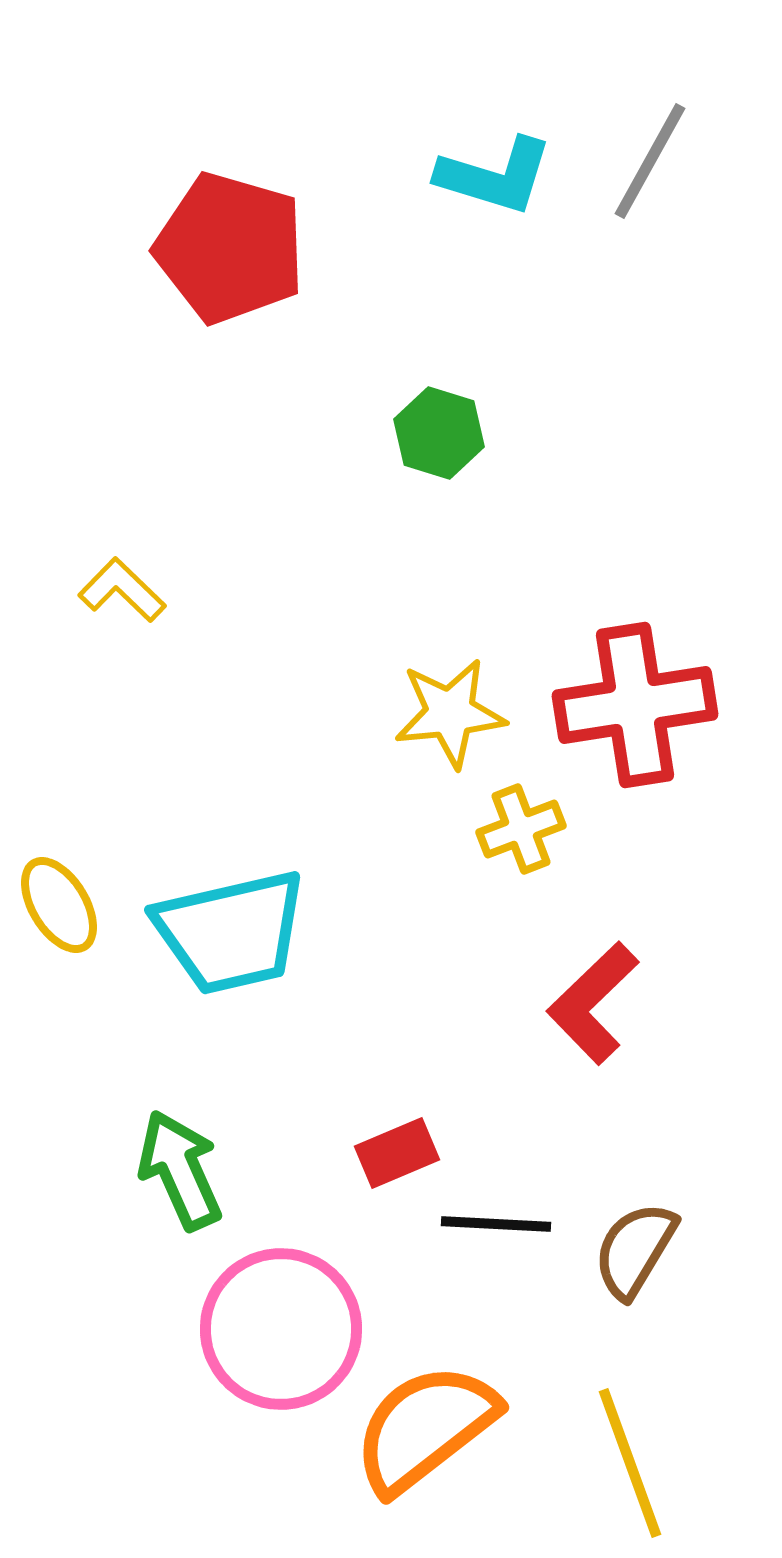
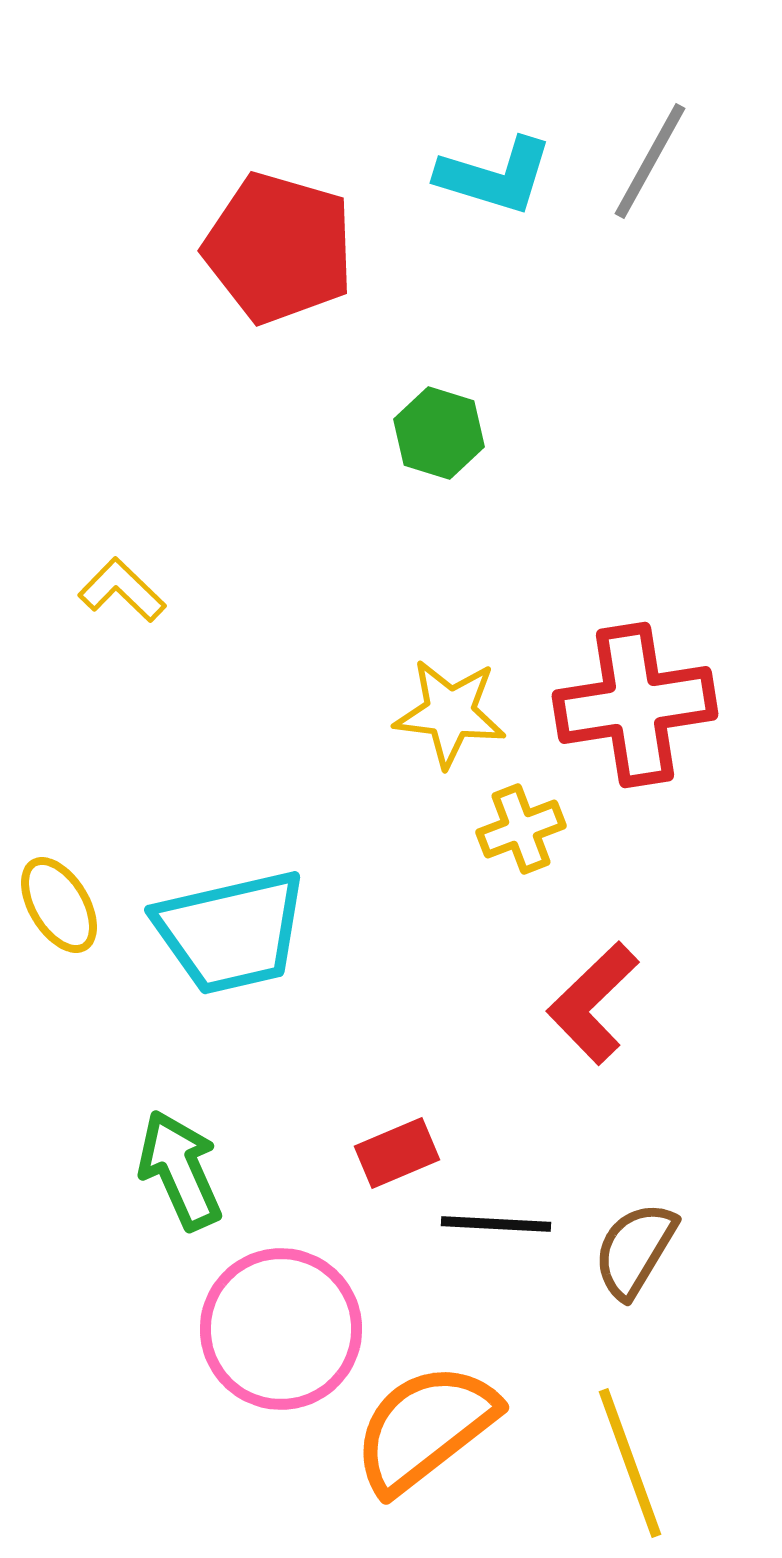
red pentagon: moved 49 px right
yellow star: rotated 13 degrees clockwise
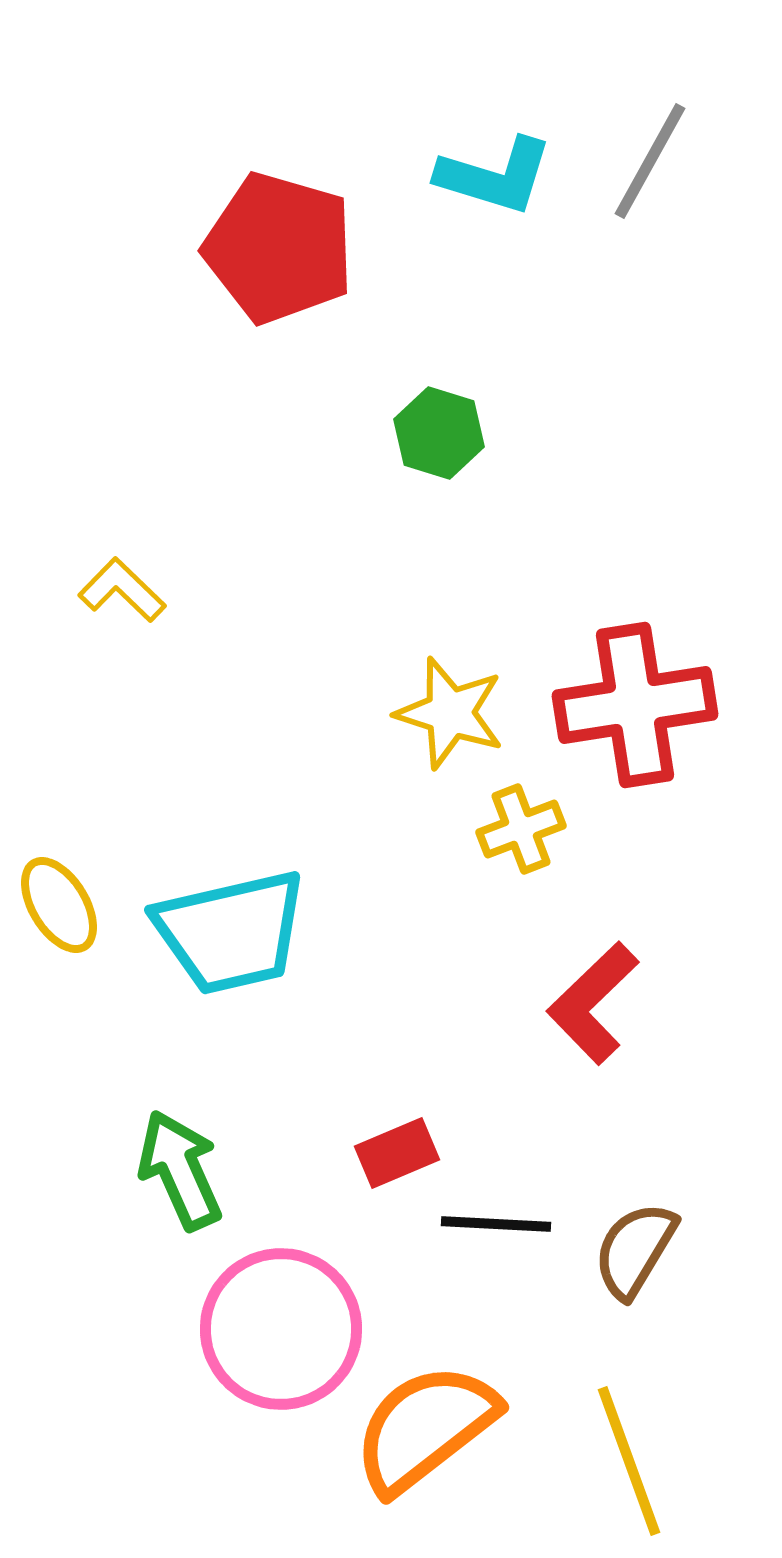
yellow star: rotated 11 degrees clockwise
yellow line: moved 1 px left, 2 px up
